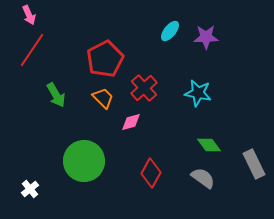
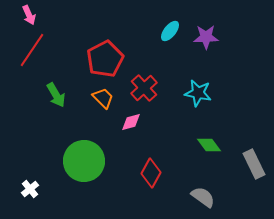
gray semicircle: moved 19 px down
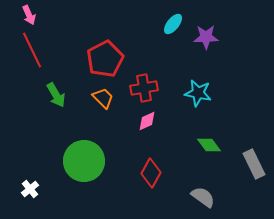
cyan ellipse: moved 3 px right, 7 px up
red line: rotated 60 degrees counterclockwise
red cross: rotated 32 degrees clockwise
pink diamond: moved 16 px right, 1 px up; rotated 10 degrees counterclockwise
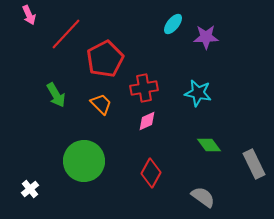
red line: moved 34 px right, 16 px up; rotated 69 degrees clockwise
orange trapezoid: moved 2 px left, 6 px down
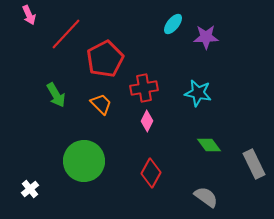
pink diamond: rotated 40 degrees counterclockwise
gray semicircle: moved 3 px right
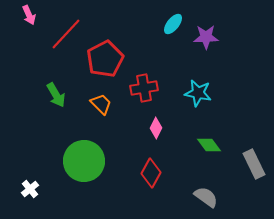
pink diamond: moved 9 px right, 7 px down
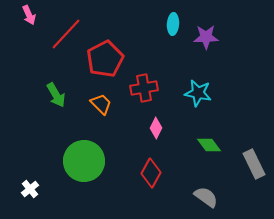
cyan ellipse: rotated 35 degrees counterclockwise
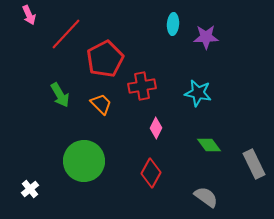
red cross: moved 2 px left, 2 px up
green arrow: moved 4 px right
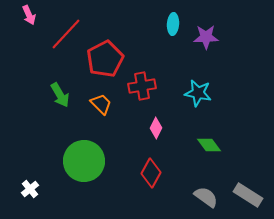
gray rectangle: moved 6 px left, 31 px down; rotated 32 degrees counterclockwise
